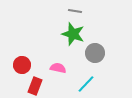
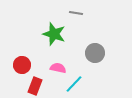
gray line: moved 1 px right, 2 px down
green star: moved 19 px left
cyan line: moved 12 px left
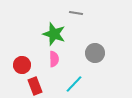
pink semicircle: moved 4 px left, 9 px up; rotated 77 degrees clockwise
red rectangle: rotated 42 degrees counterclockwise
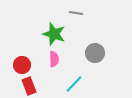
red rectangle: moved 6 px left
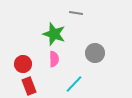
red circle: moved 1 px right, 1 px up
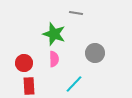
red circle: moved 1 px right, 1 px up
red rectangle: rotated 18 degrees clockwise
